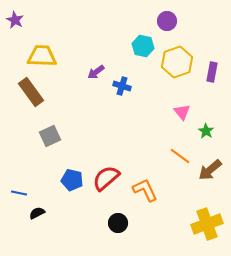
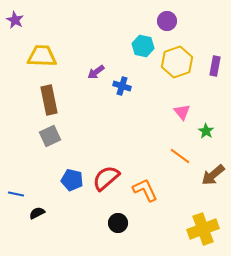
purple rectangle: moved 3 px right, 6 px up
brown rectangle: moved 18 px right, 8 px down; rotated 24 degrees clockwise
brown arrow: moved 3 px right, 5 px down
blue line: moved 3 px left, 1 px down
yellow cross: moved 4 px left, 5 px down
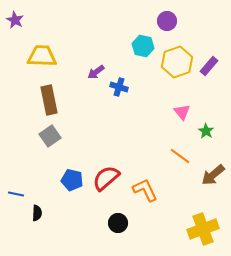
purple rectangle: moved 6 px left; rotated 30 degrees clockwise
blue cross: moved 3 px left, 1 px down
gray square: rotated 10 degrees counterclockwise
black semicircle: rotated 119 degrees clockwise
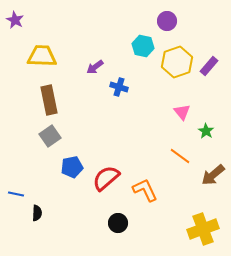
purple arrow: moved 1 px left, 5 px up
blue pentagon: moved 13 px up; rotated 25 degrees counterclockwise
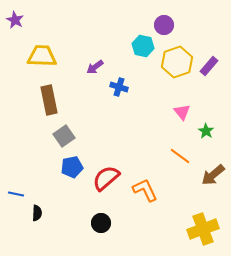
purple circle: moved 3 px left, 4 px down
gray square: moved 14 px right
black circle: moved 17 px left
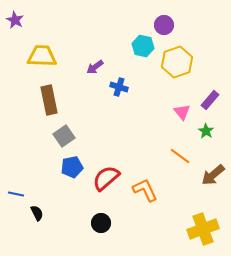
purple rectangle: moved 1 px right, 34 px down
black semicircle: rotated 28 degrees counterclockwise
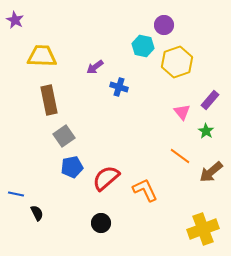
brown arrow: moved 2 px left, 3 px up
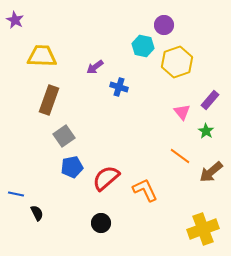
brown rectangle: rotated 32 degrees clockwise
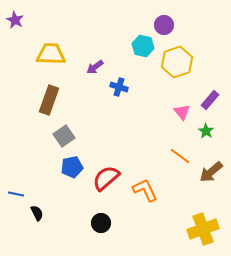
yellow trapezoid: moved 9 px right, 2 px up
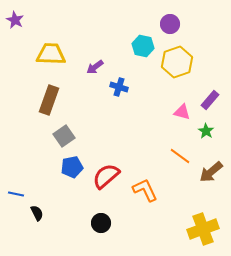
purple circle: moved 6 px right, 1 px up
pink triangle: rotated 36 degrees counterclockwise
red semicircle: moved 2 px up
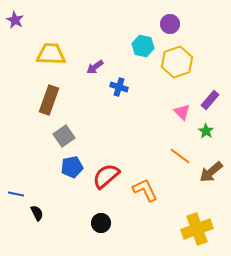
pink triangle: rotated 30 degrees clockwise
yellow cross: moved 6 px left
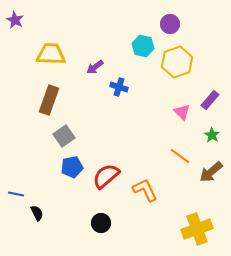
green star: moved 6 px right, 4 px down
